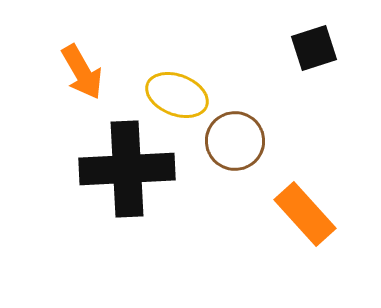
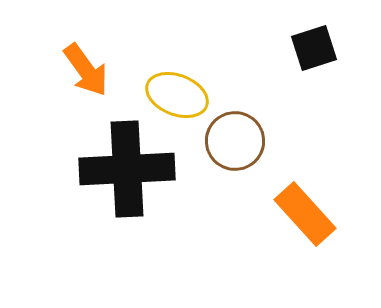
orange arrow: moved 4 px right, 2 px up; rotated 6 degrees counterclockwise
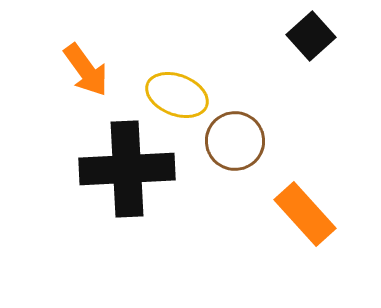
black square: moved 3 px left, 12 px up; rotated 24 degrees counterclockwise
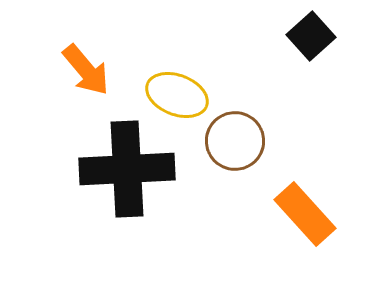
orange arrow: rotated 4 degrees counterclockwise
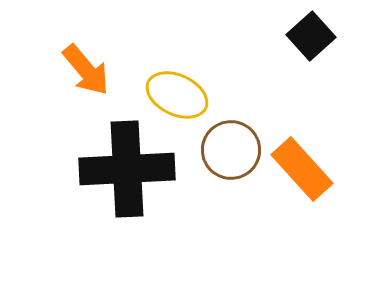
yellow ellipse: rotated 4 degrees clockwise
brown circle: moved 4 px left, 9 px down
orange rectangle: moved 3 px left, 45 px up
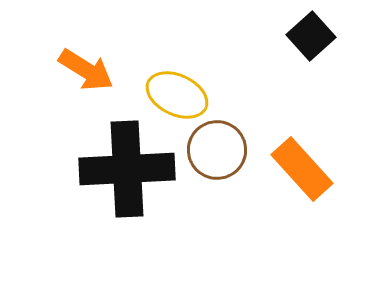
orange arrow: rotated 18 degrees counterclockwise
brown circle: moved 14 px left
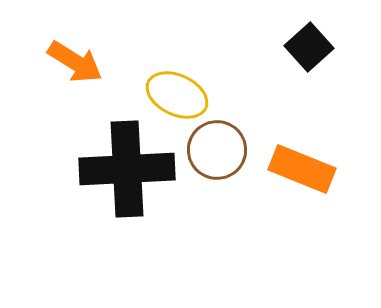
black square: moved 2 px left, 11 px down
orange arrow: moved 11 px left, 8 px up
orange rectangle: rotated 26 degrees counterclockwise
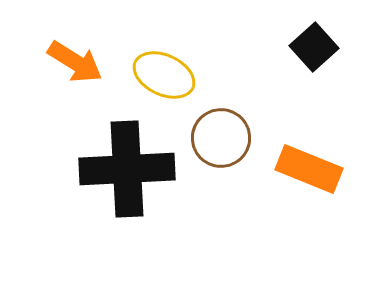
black square: moved 5 px right
yellow ellipse: moved 13 px left, 20 px up
brown circle: moved 4 px right, 12 px up
orange rectangle: moved 7 px right
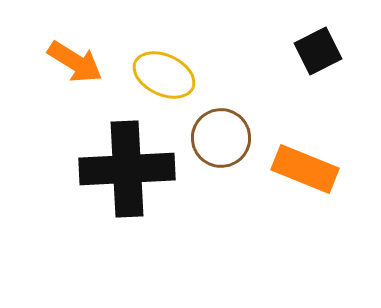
black square: moved 4 px right, 4 px down; rotated 15 degrees clockwise
orange rectangle: moved 4 px left
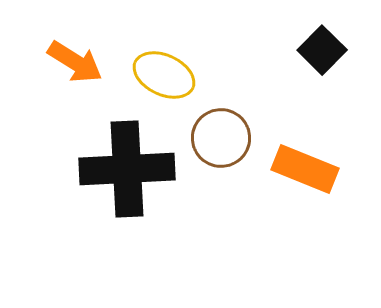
black square: moved 4 px right, 1 px up; rotated 18 degrees counterclockwise
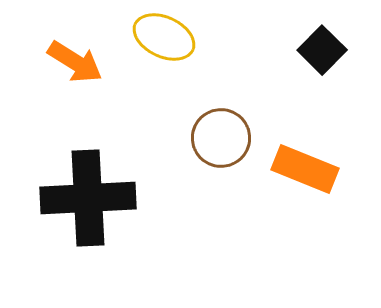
yellow ellipse: moved 38 px up
black cross: moved 39 px left, 29 px down
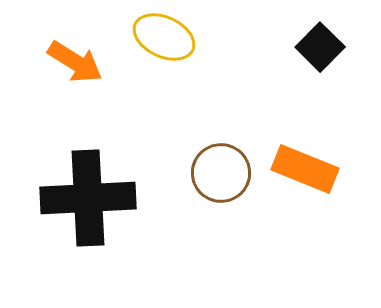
black square: moved 2 px left, 3 px up
brown circle: moved 35 px down
